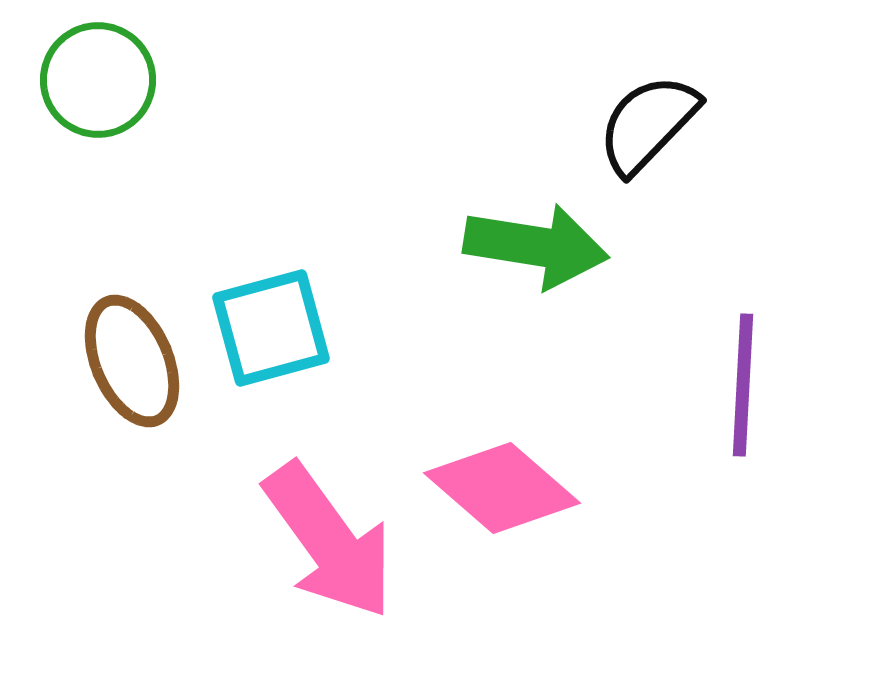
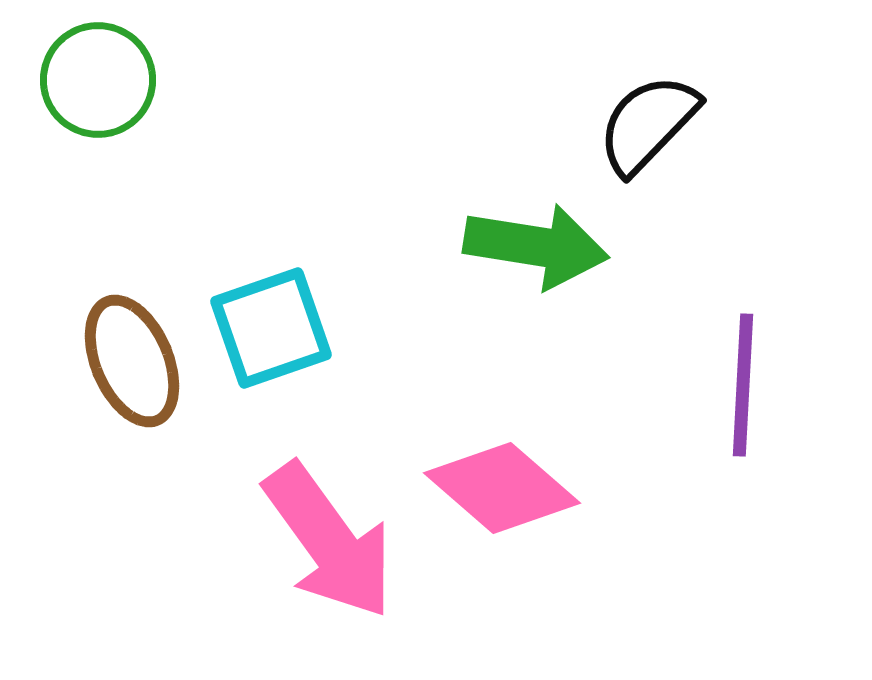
cyan square: rotated 4 degrees counterclockwise
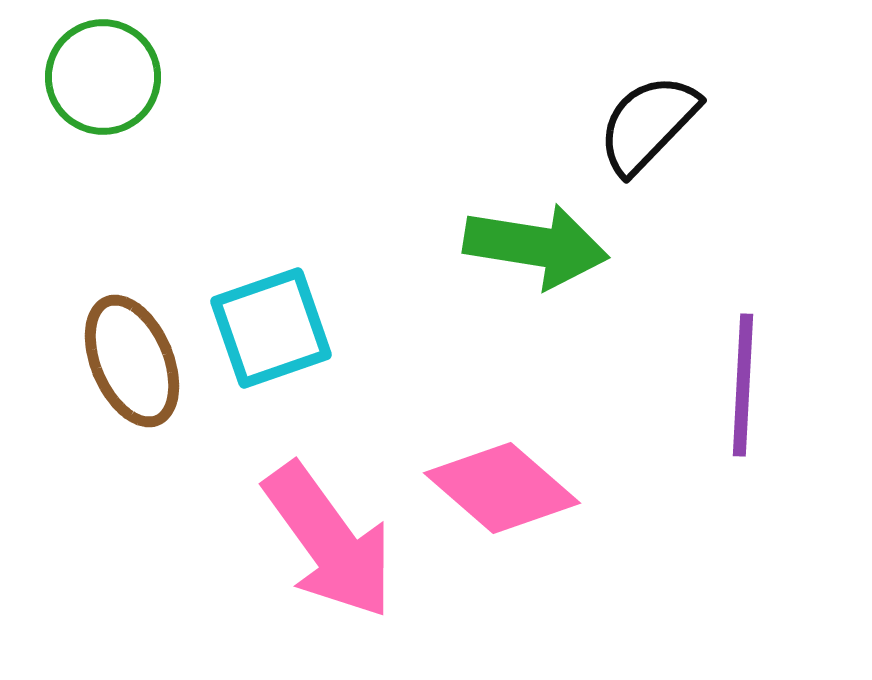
green circle: moved 5 px right, 3 px up
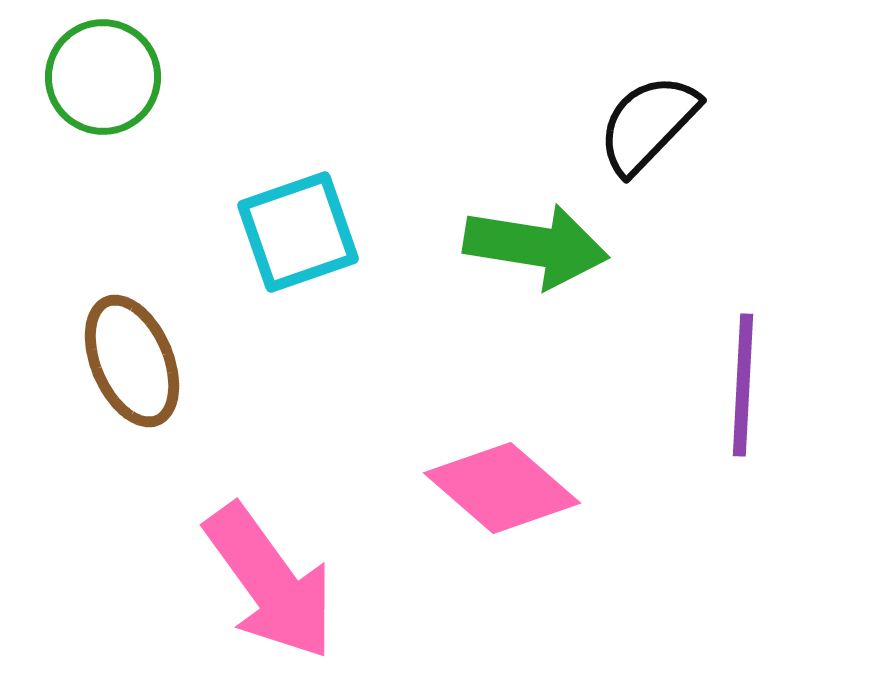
cyan square: moved 27 px right, 96 px up
pink arrow: moved 59 px left, 41 px down
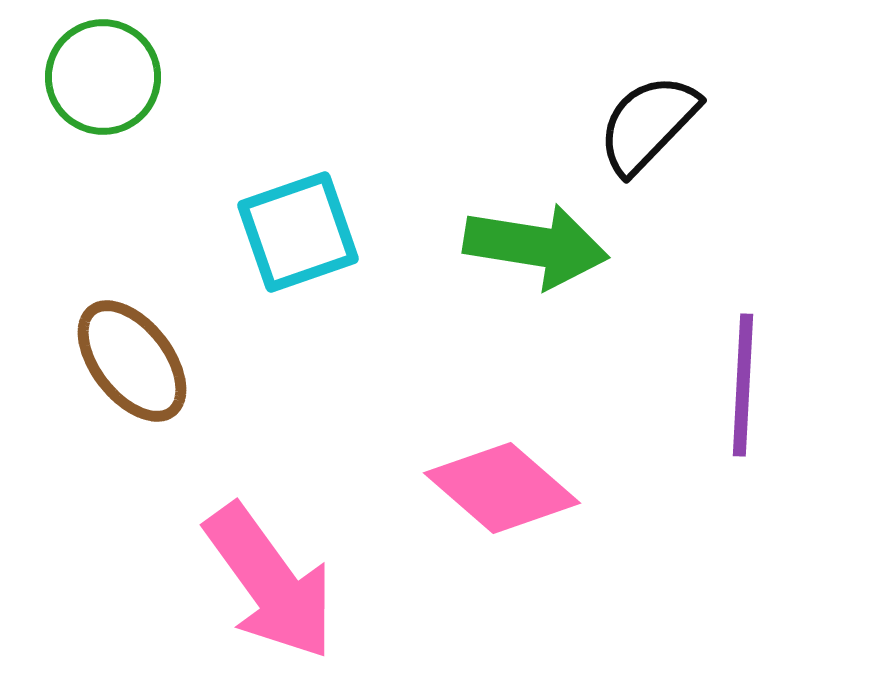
brown ellipse: rotated 15 degrees counterclockwise
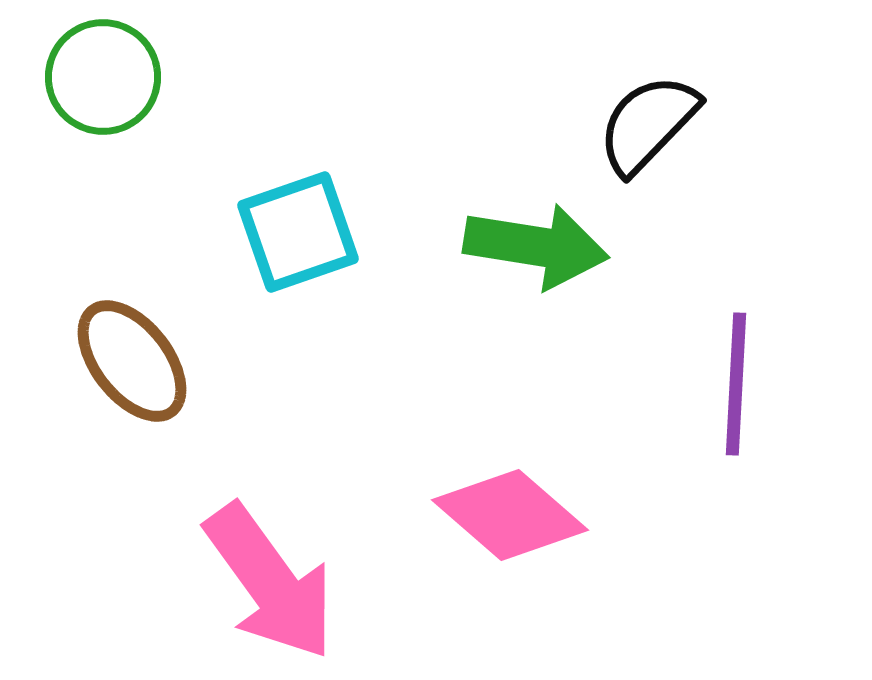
purple line: moved 7 px left, 1 px up
pink diamond: moved 8 px right, 27 px down
